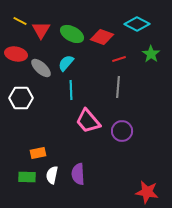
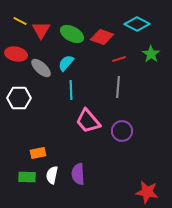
white hexagon: moved 2 px left
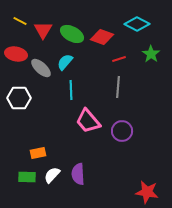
red triangle: moved 2 px right
cyan semicircle: moved 1 px left, 1 px up
white semicircle: rotated 30 degrees clockwise
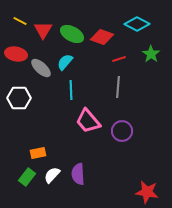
green rectangle: rotated 54 degrees counterclockwise
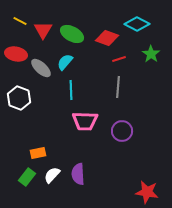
red diamond: moved 5 px right, 1 px down
white hexagon: rotated 20 degrees clockwise
pink trapezoid: moved 3 px left; rotated 48 degrees counterclockwise
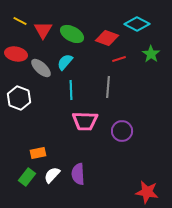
gray line: moved 10 px left
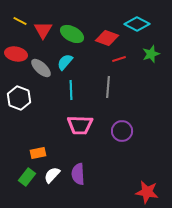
green star: rotated 18 degrees clockwise
pink trapezoid: moved 5 px left, 4 px down
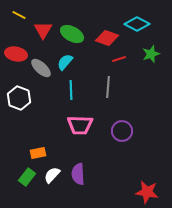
yellow line: moved 1 px left, 6 px up
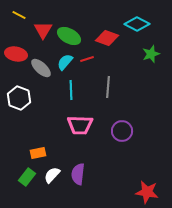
green ellipse: moved 3 px left, 2 px down
red line: moved 32 px left
purple semicircle: rotated 10 degrees clockwise
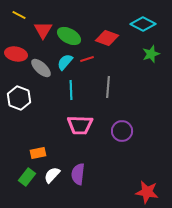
cyan diamond: moved 6 px right
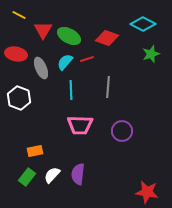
gray ellipse: rotated 25 degrees clockwise
orange rectangle: moved 3 px left, 2 px up
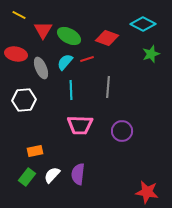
white hexagon: moved 5 px right, 2 px down; rotated 25 degrees counterclockwise
